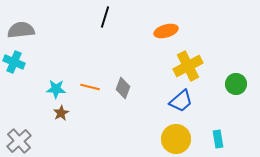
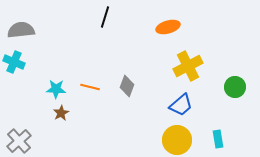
orange ellipse: moved 2 px right, 4 px up
green circle: moved 1 px left, 3 px down
gray diamond: moved 4 px right, 2 px up
blue trapezoid: moved 4 px down
yellow circle: moved 1 px right, 1 px down
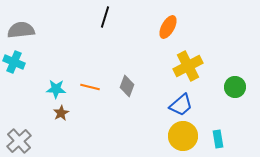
orange ellipse: rotated 45 degrees counterclockwise
yellow circle: moved 6 px right, 4 px up
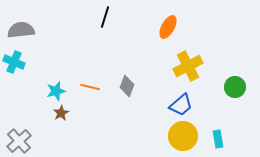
cyan star: moved 2 px down; rotated 18 degrees counterclockwise
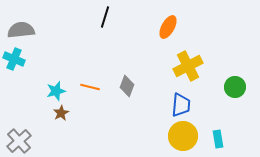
cyan cross: moved 3 px up
blue trapezoid: rotated 45 degrees counterclockwise
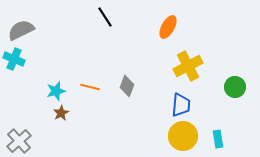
black line: rotated 50 degrees counterclockwise
gray semicircle: rotated 20 degrees counterclockwise
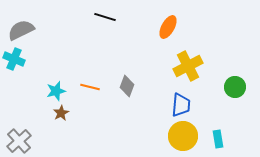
black line: rotated 40 degrees counterclockwise
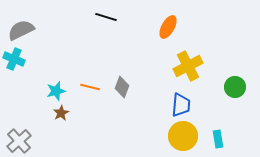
black line: moved 1 px right
gray diamond: moved 5 px left, 1 px down
